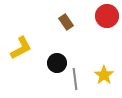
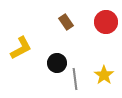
red circle: moved 1 px left, 6 px down
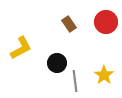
brown rectangle: moved 3 px right, 2 px down
gray line: moved 2 px down
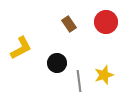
yellow star: rotated 18 degrees clockwise
gray line: moved 4 px right
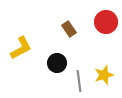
brown rectangle: moved 5 px down
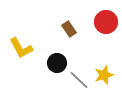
yellow L-shape: rotated 90 degrees clockwise
gray line: moved 1 px up; rotated 40 degrees counterclockwise
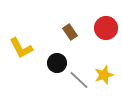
red circle: moved 6 px down
brown rectangle: moved 1 px right, 3 px down
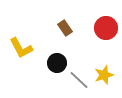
brown rectangle: moved 5 px left, 4 px up
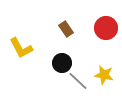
brown rectangle: moved 1 px right, 1 px down
black circle: moved 5 px right
yellow star: rotated 30 degrees clockwise
gray line: moved 1 px left, 1 px down
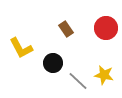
black circle: moved 9 px left
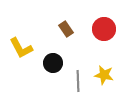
red circle: moved 2 px left, 1 px down
gray line: rotated 45 degrees clockwise
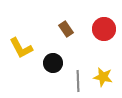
yellow star: moved 1 px left, 2 px down
